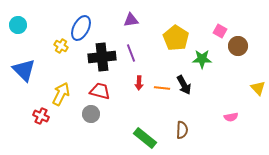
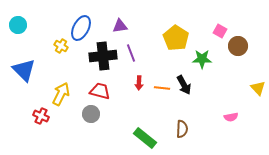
purple triangle: moved 11 px left, 6 px down
black cross: moved 1 px right, 1 px up
brown semicircle: moved 1 px up
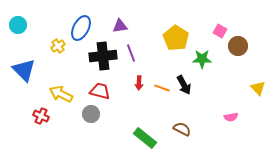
yellow cross: moved 3 px left; rotated 24 degrees clockwise
orange line: rotated 14 degrees clockwise
yellow arrow: rotated 90 degrees counterclockwise
brown semicircle: rotated 66 degrees counterclockwise
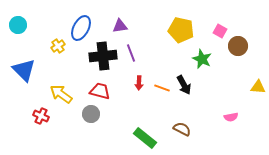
yellow pentagon: moved 5 px right, 8 px up; rotated 20 degrees counterclockwise
green star: rotated 24 degrees clockwise
yellow triangle: moved 1 px up; rotated 42 degrees counterclockwise
yellow arrow: rotated 10 degrees clockwise
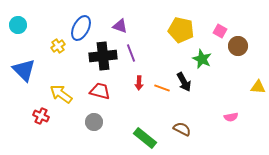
purple triangle: rotated 28 degrees clockwise
black arrow: moved 3 px up
gray circle: moved 3 px right, 8 px down
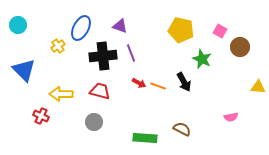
brown circle: moved 2 px right, 1 px down
red arrow: rotated 64 degrees counterclockwise
orange line: moved 4 px left, 2 px up
yellow arrow: rotated 35 degrees counterclockwise
green rectangle: rotated 35 degrees counterclockwise
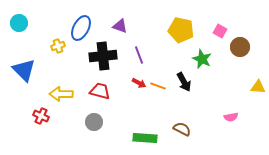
cyan circle: moved 1 px right, 2 px up
yellow cross: rotated 16 degrees clockwise
purple line: moved 8 px right, 2 px down
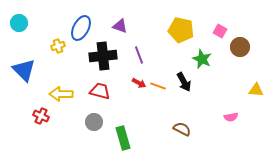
yellow triangle: moved 2 px left, 3 px down
green rectangle: moved 22 px left; rotated 70 degrees clockwise
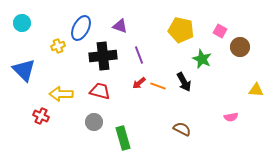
cyan circle: moved 3 px right
red arrow: rotated 112 degrees clockwise
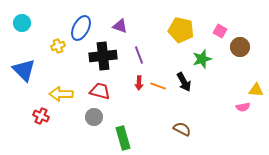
green star: rotated 30 degrees clockwise
red arrow: rotated 48 degrees counterclockwise
pink semicircle: moved 12 px right, 10 px up
gray circle: moved 5 px up
